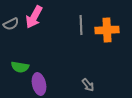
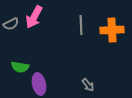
orange cross: moved 5 px right
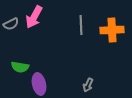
gray arrow: rotated 64 degrees clockwise
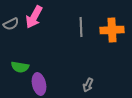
gray line: moved 2 px down
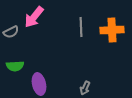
pink arrow: rotated 10 degrees clockwise
gray semicircle: moved 8 px down
green semicircle: moved 5 px left, 1 px up; rotated 12 degrees counterclockwise
gray arrow: moved 3 px left, 3 px down
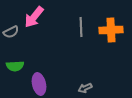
orange cross: moved 1 px left
gray arrow: rotated 40 degrees clockwise
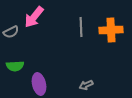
gray arrow: moved 1 px right, 3 px up
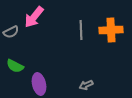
gray line: moved 3 px down
green semicircle: rotated 30 degrees clockwise
